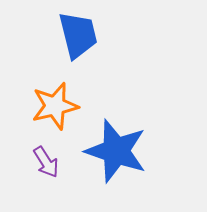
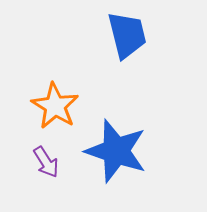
blue trapezoid: moved 49 px right
orange star: rotated 27 degrees counterclockwise
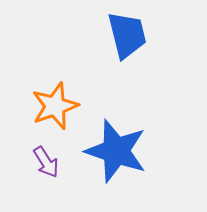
orange star: rotated 21 degrees clockwise
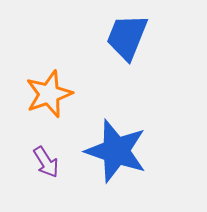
blue trapezoid: moved 2 px down; rotated 144 degrees counterclockwise
orange star: moved 6 px left, 12 px up
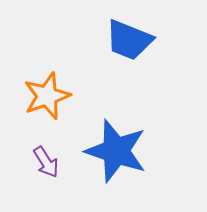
blue trapezoid: moved 2 px right, 3 px down; rotated 90 degrees counterclockwise
orange star: moved 2 px left, 2 px down
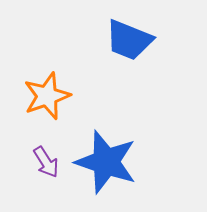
blue star: moved 10 px left, 11 px down
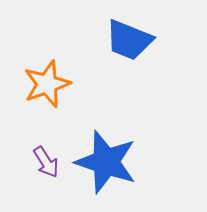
orange star: moved 12 px up
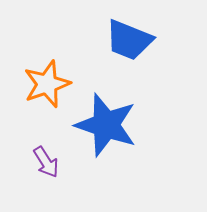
blue star: moved 37 px up
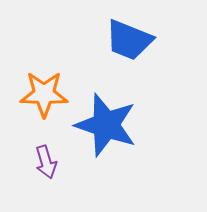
orange star: moved 3 px left, 10 px down; rotated 21 degrees clockwise
purple arrow: rotated 16 degrees clockwise
